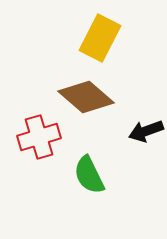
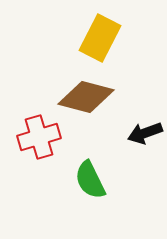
brown diamond: rotated 26 degrees counterclockwise
black arrow: moved 1 px left, 2 px down
green semicircle: moved 1 px right, 5 px down
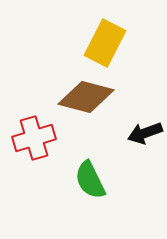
yellow rectangle: moved 5 px right, 5 px down
red cross: moved 5 px left, 1 px down
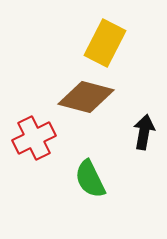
black arrow: moved 1 px left, 1 px up; rotated 120 degrees clockwise
red cross: rotated 9 degrees counterclockwise
green semicircle: moved 1 px up
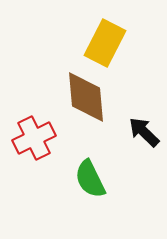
brown diamond: rotated 70 degrees clockwise
black arrow: rotated 56 degrees counterclockwise
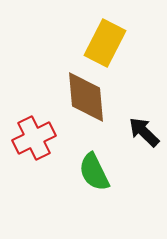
green semicircle: moved 4 px right, 7 px up
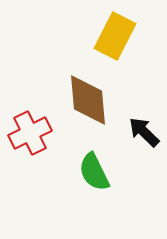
yellow rectangle: moved 10 px right, 7 px up
brown diamond: moved 2 px right, 3 px down
red cross: moved 4 px left, 5 px up
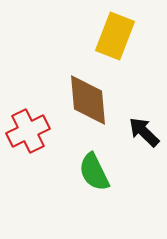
yellow rectangle: rotated 6 degrees counterclockwise
red cross: moved 2 px left, 2 px up
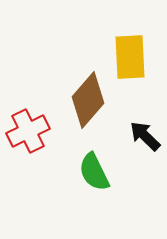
yellow rectangle: moved 15 px right, 21 px down; rotated 24 degrees counterclockwise
brown diamond: rotated 46 degrees clockwise
black arrow: moved 1 px right, 4 px down
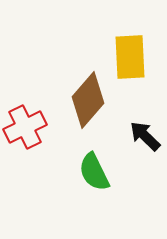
red cross: moved 3 px left, 4 px up
